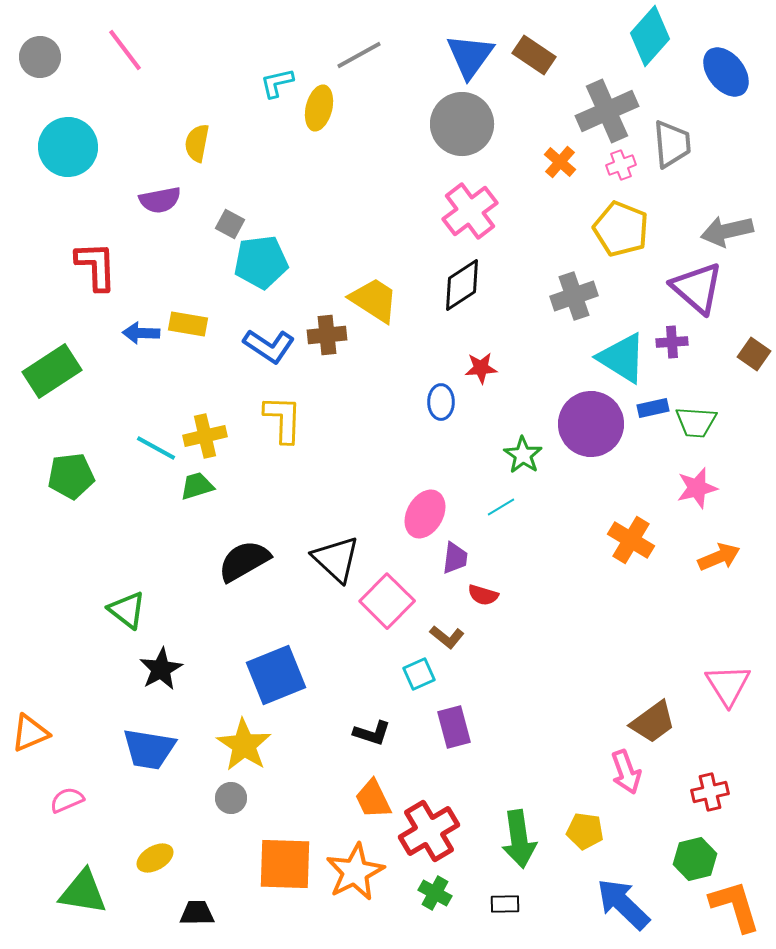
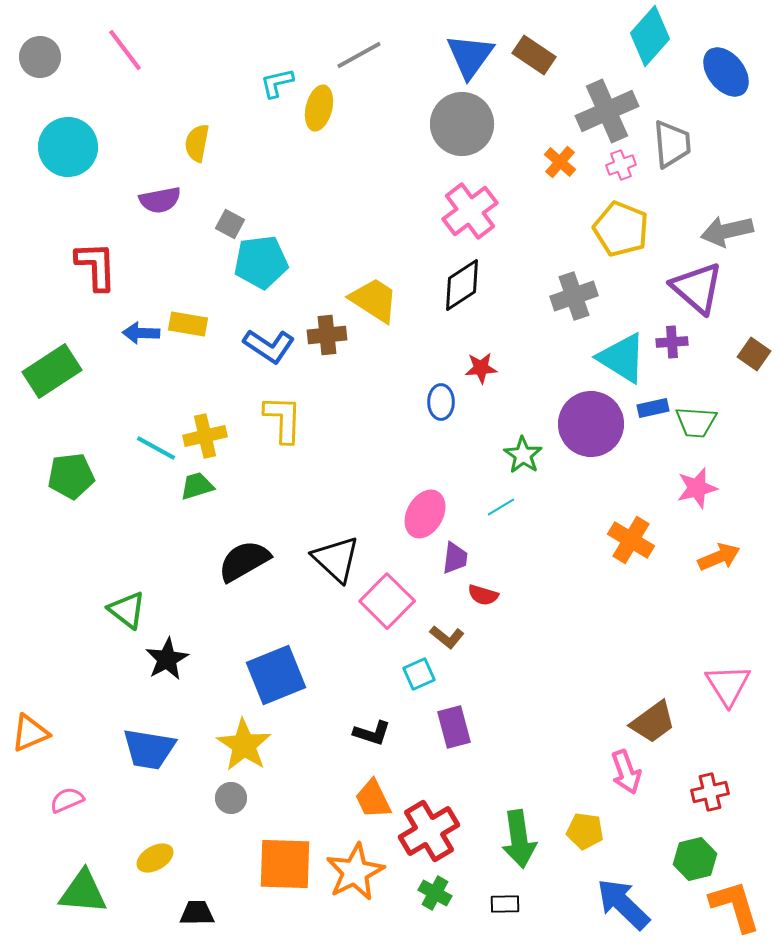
black star at (161, 669): moved 6 px right, 10 px up
green triangle at (83, 892): rotated 4 degrees counterclockwise
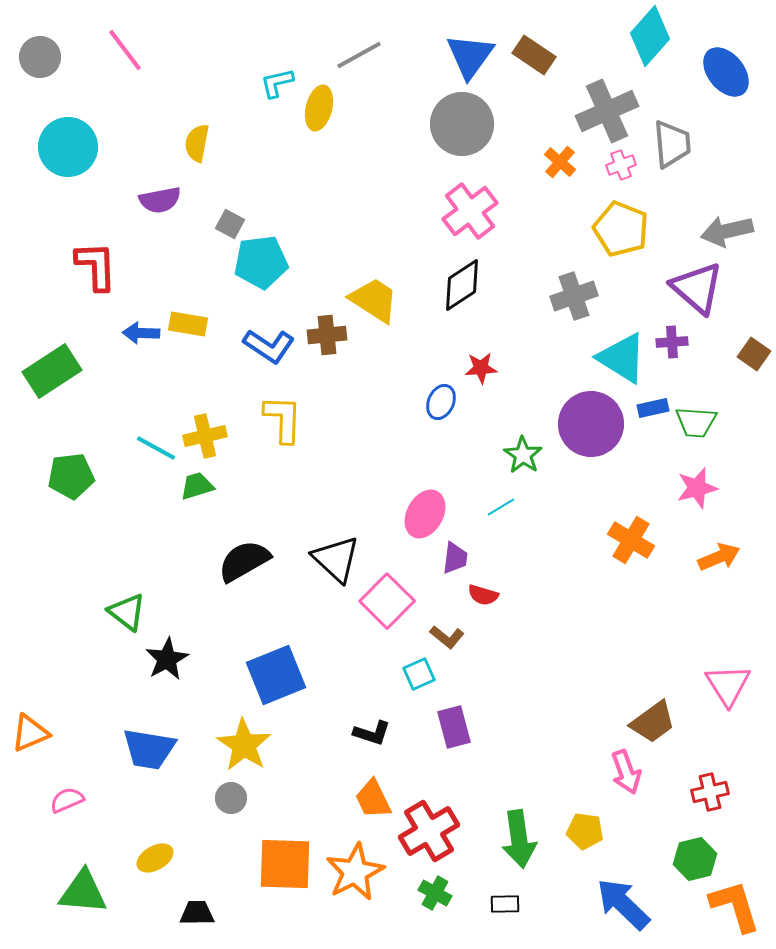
blue ellipse at (441, 402): rotated 24 degrees clockwise
green triangle at (127, 610): moved 2 px down
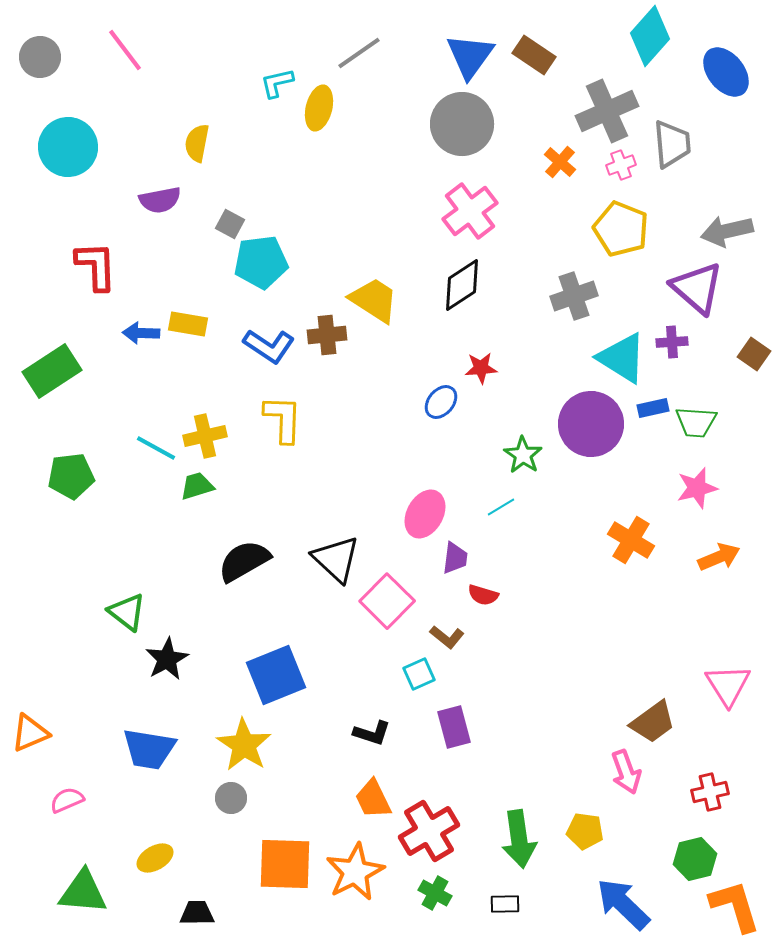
gray line at (359, 55): moved 2 px up; rotated 6 degrees counterclockwise
blue ellipse at (441, 402): rotated 16 degrees clockwise
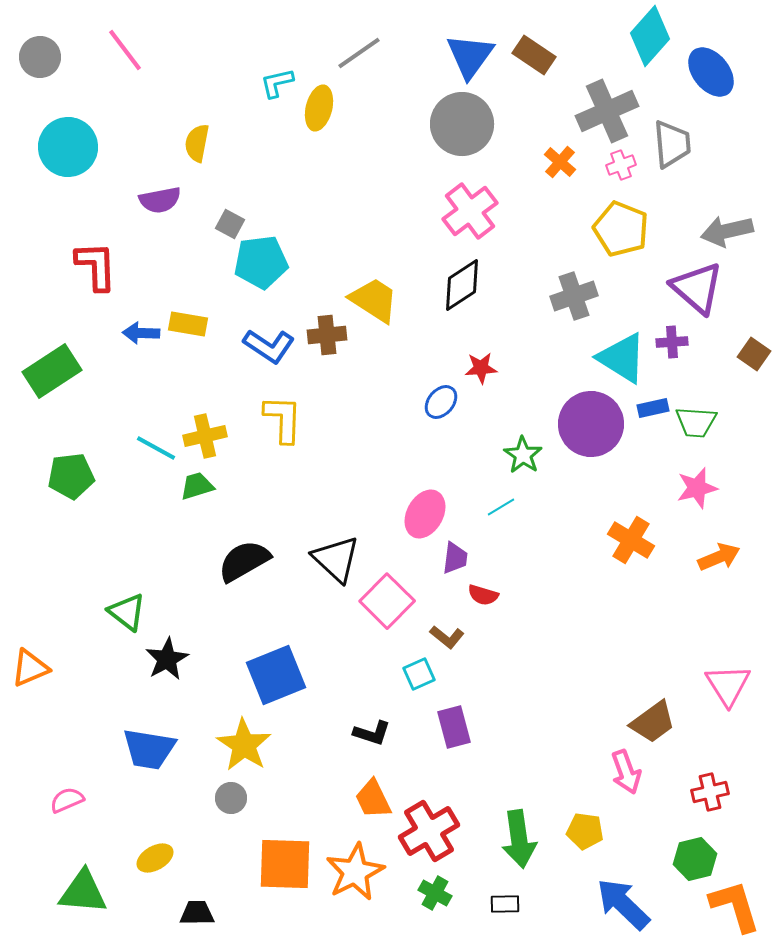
blue ellipse at (726, 72): moved 15 px left
orange triangle at (30, 733): moved 65 px up
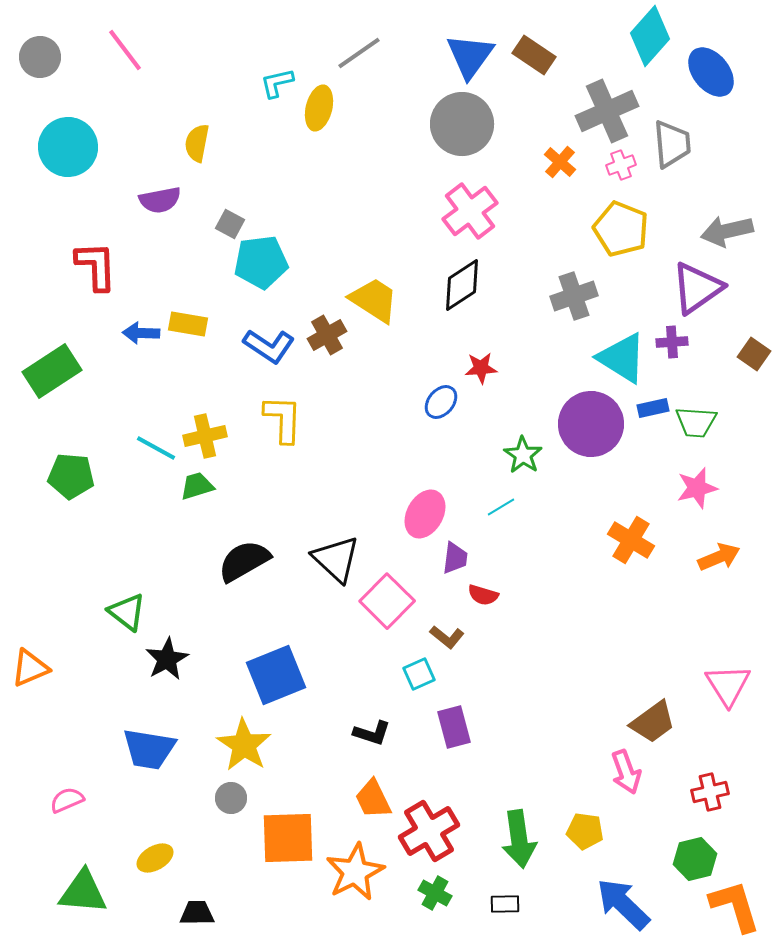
purple triangle at (697, 288): rotated 44 degrees clockwise
brown cross at (327, 335): rotated 24 degrees counterclockwise
green pentagon at (71, 476): rotated 12 degrees clockwise
orange square at (285, 864): moved 3 px right, 26 px up; rotated 4 degrees counterclockwise
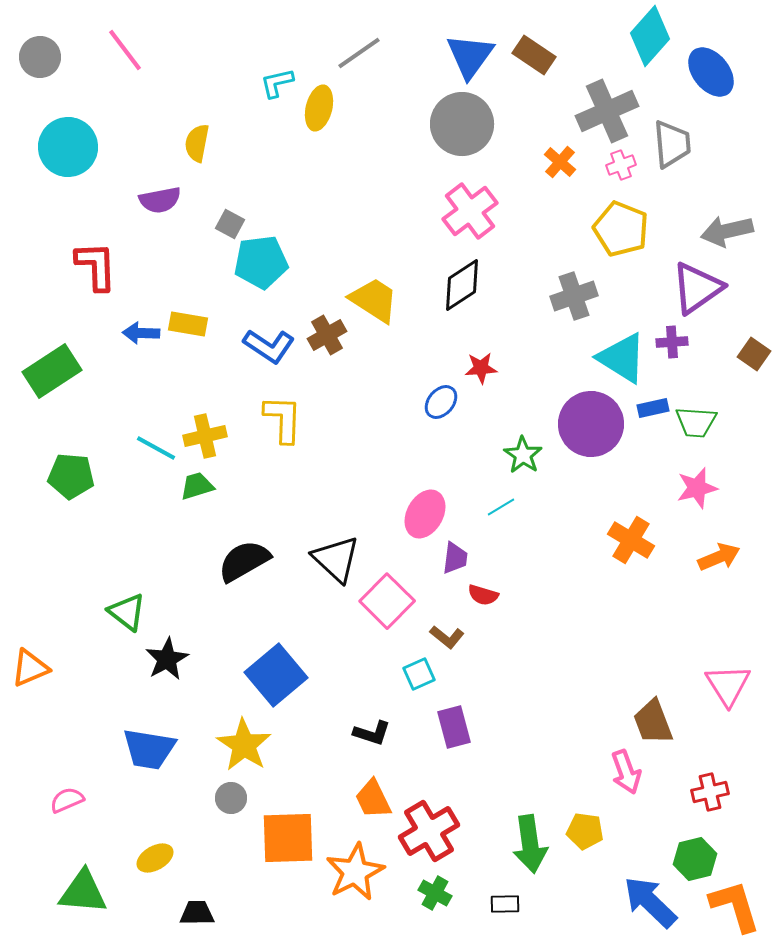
blue square at (276, 675): rotated 18 degrees counterclockwise
brown trapezoid at (653, 722): rotated 105 degrees clockwise
green arrow at (519, 839): moved 11 px right, 5 px down
blue arrow at (623, 904): moved 27 px right, 2 px up
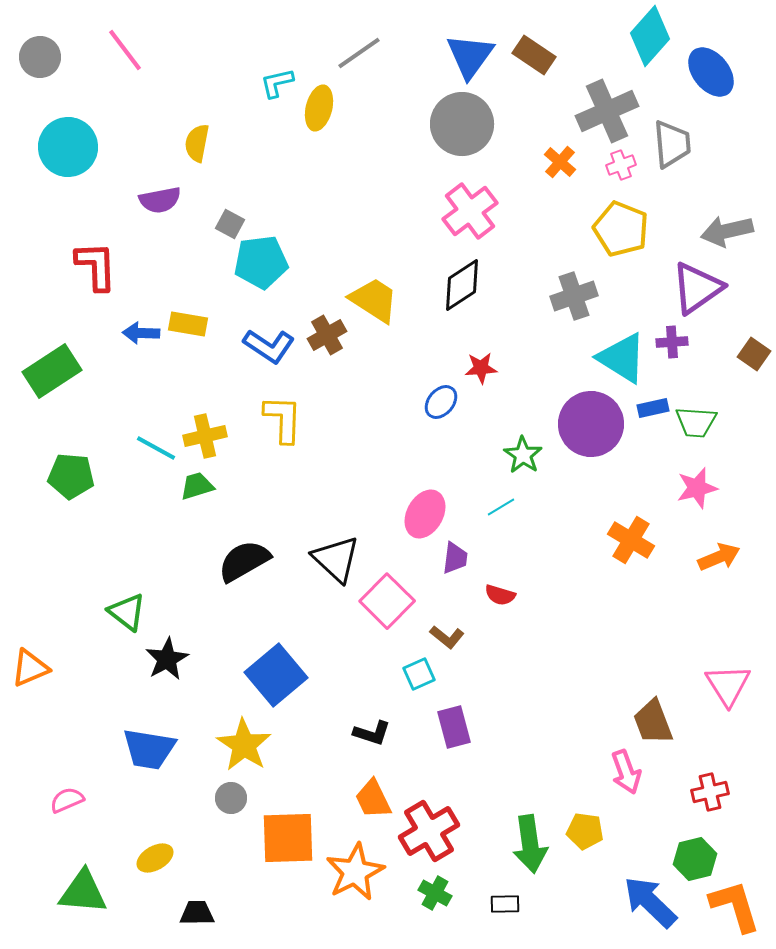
red semicircle at (483, 595): moved 17 px right
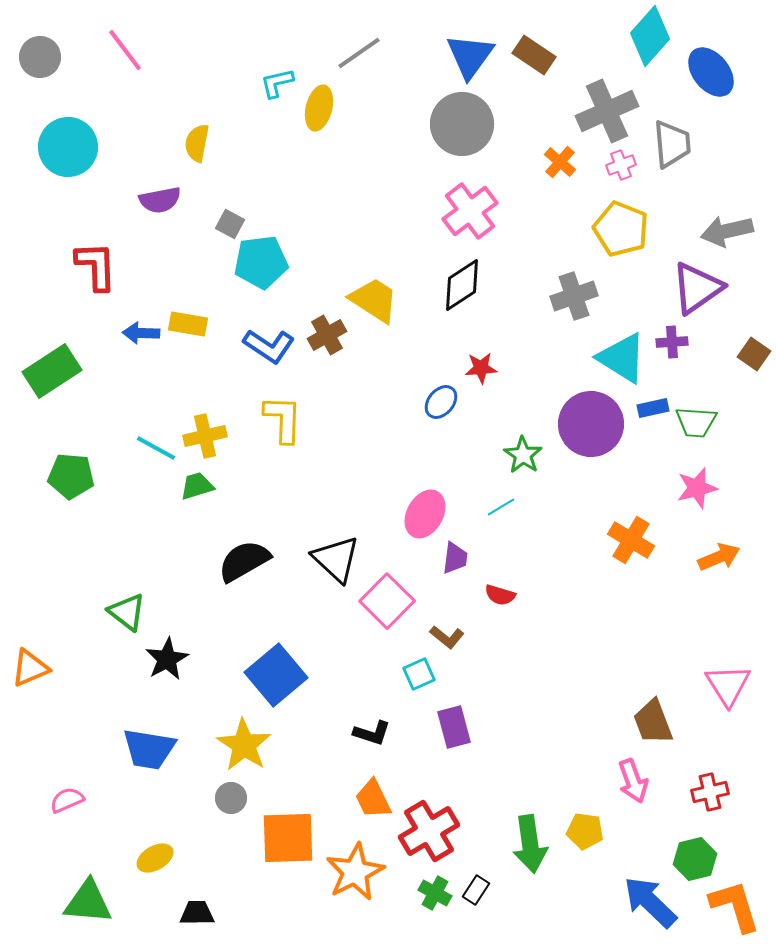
pink arrow at (626, 772): moved 7 px right, 9 px down
green triangle at (83, 892): moved 5 px right, 10 px down
black rectangle at (505, 904): moved 29 px left, 14 px up; rotated 56 degrees counterclockwise
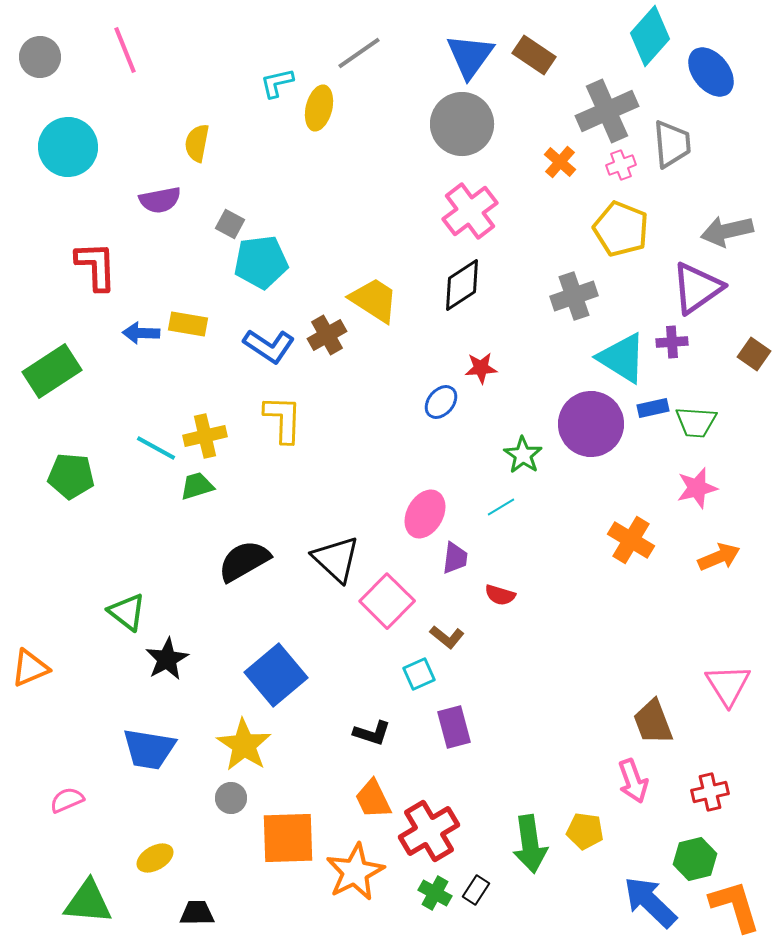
pink line at (125, 50): rotated 15 degrees clockwise
